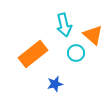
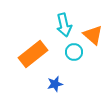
cyan circle: moved 2 px left, 1 px up
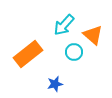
cyan arrow: rotated 55 degrees clockwise
orange rectangle: moved 5 px left
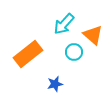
cyan arrow: moved 1 px up
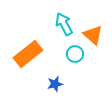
cyan arrow: rotated 110 degrees clockwise
cyan circle: moved 1 px right, 2 px down
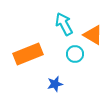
orange triangle: rotated 10 degrees counterclockwise
orange rectangle: rotated 16 degrees clockwise
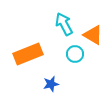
blue star: moved 4 px left
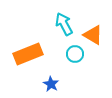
blue star: rotated 28 degrees counterclockwise
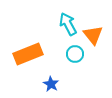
cyan arrow: moved 4 px right
orange triangle: rotated 20 degrees clockwise
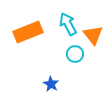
orange rectangle: moved 22 px up
